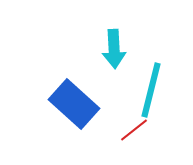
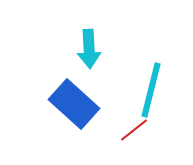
cyan arrow: moved 25 px left
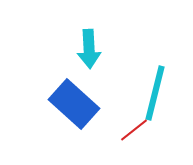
cyan line: moved 4 px right, 3 px down
